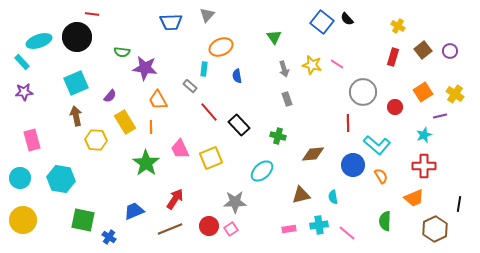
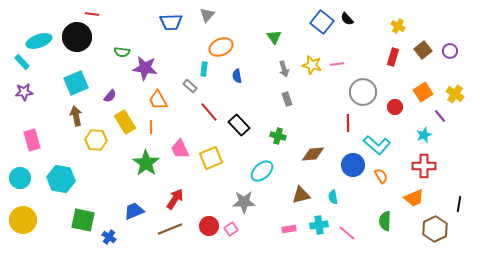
pink line at (337, 64): rotated 40 degrees counterclockwise
purple line at (440, 116): rotated 64 degrees clockwise
gray star at (235, 202): moved 9 px right
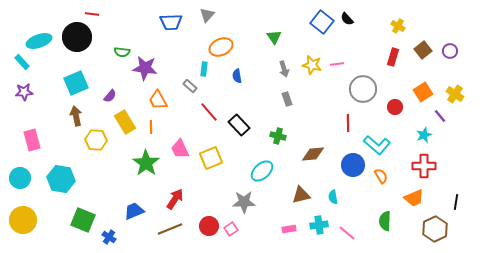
gray circle at (363, 92): moved 3 px up
black line at (459, 204): moved 3 px left, 2 px up
green square at (83, 220): rotated 10 degrees clockwise
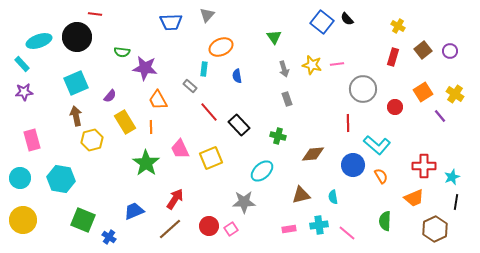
red line at (92, 14): moved 3 px right
cyan rectangle at (22, 62): moved 2 px down
cyan star at (424, 135): moved 28 px right, 42 px down
yellow hexagon at (96, 140): moved 4 px left; rotated 20 degrees counterclockwise
brown line at (170, 229): rotated 20 degrees counterclockwise
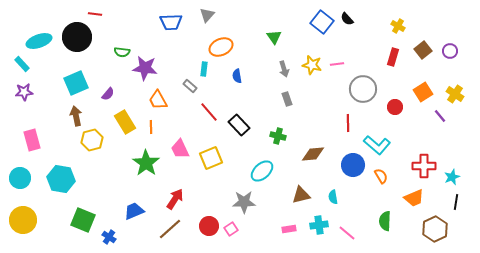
purple semicircle at (110, 96): moved 2 px left, 2 px up
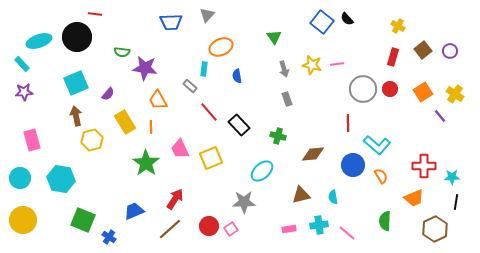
red circle at (395, 107): moved 5 px left, 18 px up
cyan star at (452, 177): rotated 21 degrees clockwise
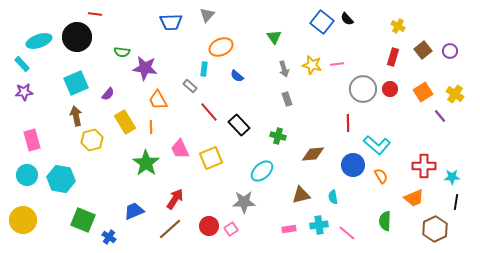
blue semicircle at (237, 76): rotated 40 degrees counterclockwise
cyan circle at (20, 178): moved 7 px right, 3 px up
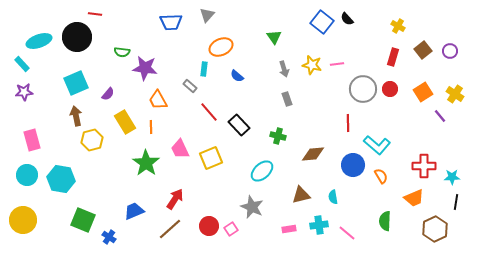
gray star at (244, 202): moved 8 px right, 5 px down; rotated 25 degrees clockwise
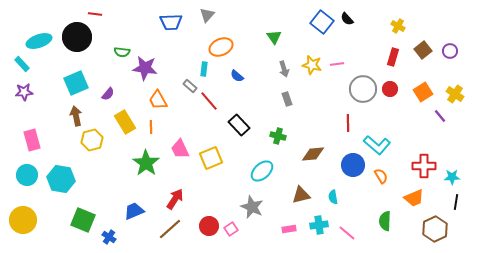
red line at (209, 112): moved 11 px up
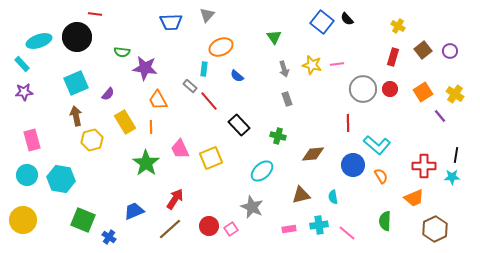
black line at (456, 202): moved 47 px up
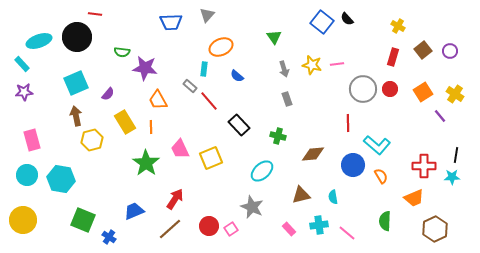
pink rectangle at (289, 229): rotated 56 degrees clockwise
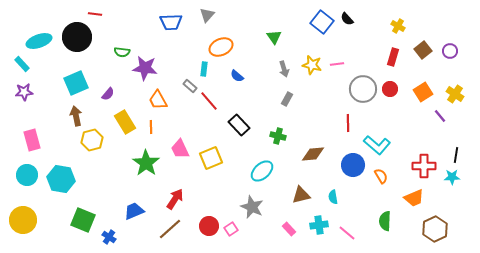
gray rectangle at (287, 99): rotated 48 degrees clockwise
